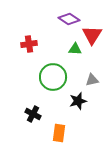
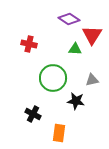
red cross: rotated 21 degrees clockwise
green circle: moved 1 px down
black star: moved 2 px left; rotated 24 degrees clockwise
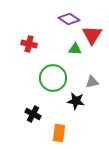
gray triangle: moved 2 px down
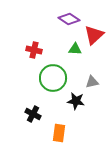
red triangle: moved 2 px right; rotated 15 degrees clockwise
red cross: moved 5 px right, 6 px down
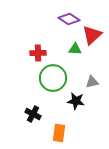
red triangle: moved 2 px left
red cross: moved 4 px right, 3 px down; rotated 14 degrees counterclockwise
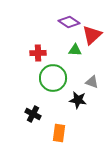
purple diamond: moved 3 px down
green triangle: moved 1 px down
gray triangle: rotated 32 degrees clockwise
black star: moved 2 px right, 1 px up
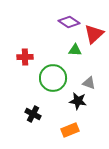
red triangle: moved 2 px right, 1 px up
red cross: moved 13 px left, 4 px down
gray triangle: moved 3 px left, 1 px down
black star: moved 1 px down
orange rectangle: moved 11 px right, 3 px up; rotated 60 degrees clockwise
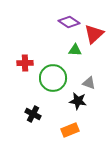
red cross: moved 6 px down
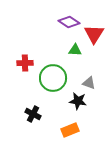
red triangle: rotated 15 degrees counterclockwise
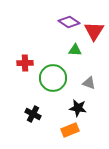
red triangle: moved 3 px up
black star: moved 7 px down
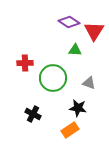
orange rectangle: rotated 12 degrees counterclockwise
